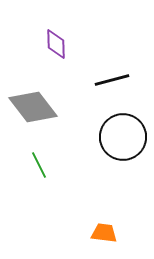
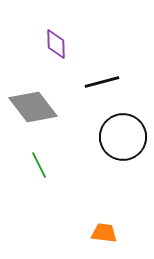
black line: moved 10 px left, 2 px down
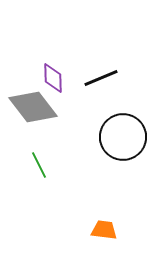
purple diamond: moved 3 px left, 34 px down
black line: moved 1 px left, 4 px up; rotated 8 degrees counterclockwise
orange trapezoid: moved 3 px up
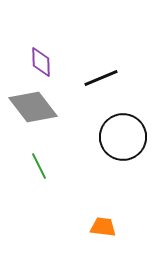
purple diamond: moved 12 px left, 16 px up
green line: moved 1 px down
orange trapezoid: moved 1 px left, 3 px up
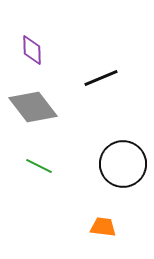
purple diamond: moved 9 px left, 12 px up
black circle: moved 27 px down
green line: rotated 36 degrees counterclockwise
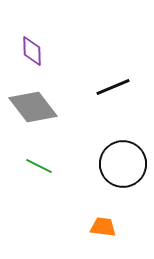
purple diamond: moved 1 px down
black line: moved 12 px right, 9 px down
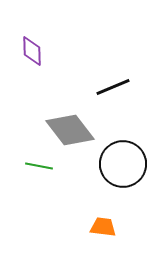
gray diamond: moved 37 px right, 23 px down
green line: rotated 16 degrees counterclockwise
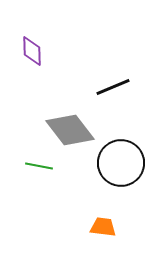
black circle: moved 2 px left, 1 px up
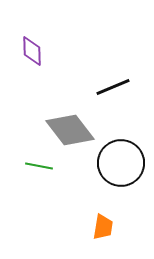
orange trapezoid: rotated 92 degrees clockwise
